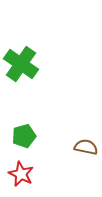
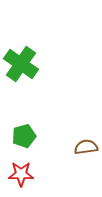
brown semicircle: rotated 20 degrees counterclockwise
red star: rotated 25 degrees counterclockwise
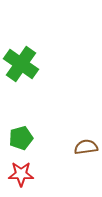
green pentagon: moved 3 px left, 2 px down
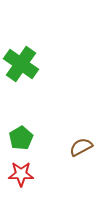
green pentagon: rotated 15 degrees counterclockwise
brown semicircle: moved 5 px left; rotated 20 degrees counterclockwise
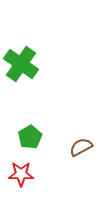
green pentagon: moved 9 px right, 1 px up
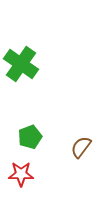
green pentagon: rotated 10 degrees clockwise
brown semicircle: rotated 25 degrees counterclockwise
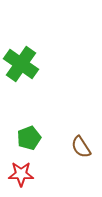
green pentagon: moved 1 px left, 1 px down
brown semicircle: rotated 70 degrees counterclockwise
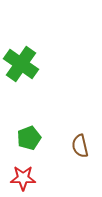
brown semicircle: moved 1 px left, 1 px up; rotated 20 degrees clockwise
red star: moved 2 px right, 4 px down
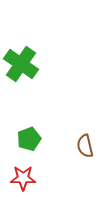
green pentagon: moved 1 px down
brown semicircle: moved 5 px right
